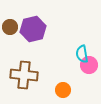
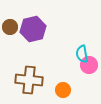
brown cross: moved 5 px right, 5 px down
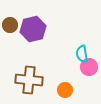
brown circle: moved 2 px up
pink circle: moved 2 px down
orange circle: moved 2 px right
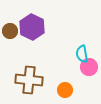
brown circle: moved 6 px down
purple hexagon: moved 1 px left, 2 px up; rotated 20 degrees counterclockwise
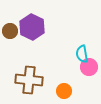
orange circle: moved 1 px left, 1 px down
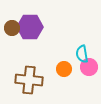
purple hexagon: moved 2 px left; rotated 25 degrees counterclockwise
brown circle: moved 2 px right, 3 px up
orange circle: moved 22 px up
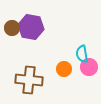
purple hexagon: moved 1 px right; rotated 10 degrees clockwise
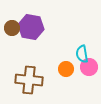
orange circle: moved 2 px right
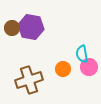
orange circle: moved 3 px left
brown cross: rotated 24 degrees counterclockwise
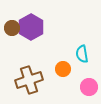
purple hexagon: rotated 20 degrees clockwise
pink circle: moved 20 px down
